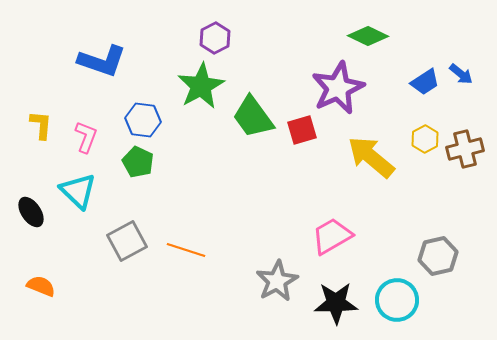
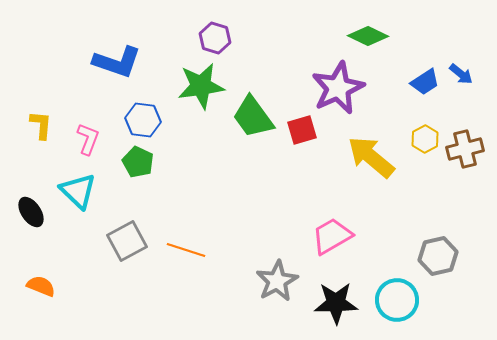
purple hexagon: rotated 16 degrees counterclockwise
blue L-shape: moved 15 px right, 1 px down
green star: rotated 21 degrees clockwise
pink L-shape: moved 2 px right, 2 px down
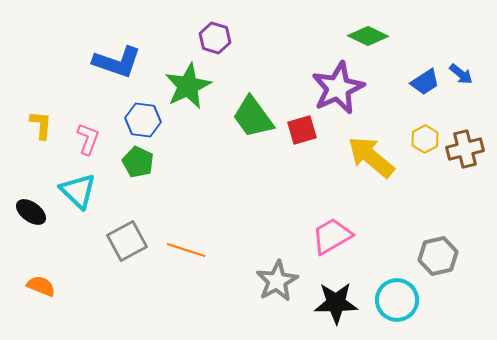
green star: moved 13 px left; rotated 18 degrees counterclockwise
black ellipse: rotated 20 degrees counterclockwise
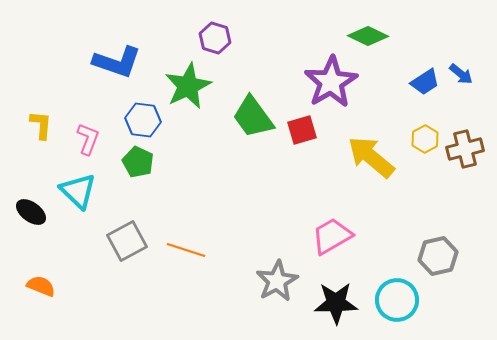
purple star: moved 7 px left, 6 px up; rotated 6 degrees counterclockwise
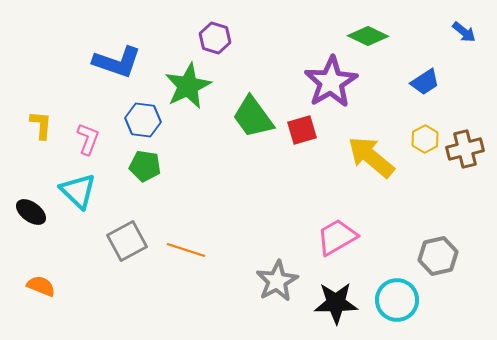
blue arrow: moved 3 px right, 42 px up
green pentagon: moved 7 px right, 4 px down; rotated 16 degrees counterclockwise
pink trapezoid: moved 5 px right, 1 px down
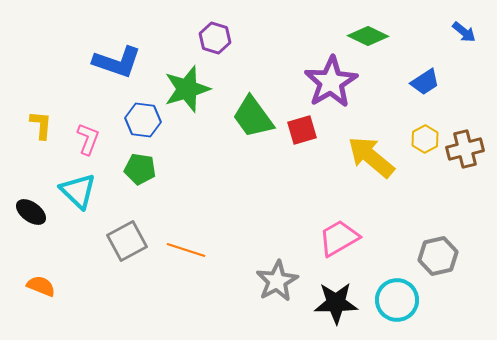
green star: moved 1 px left, 3 px down; rotated 9 degrees clockwise
green pentagon: moved 5 px left, 3 px down
pink trapezoid: moved 2 px right, 1 px down
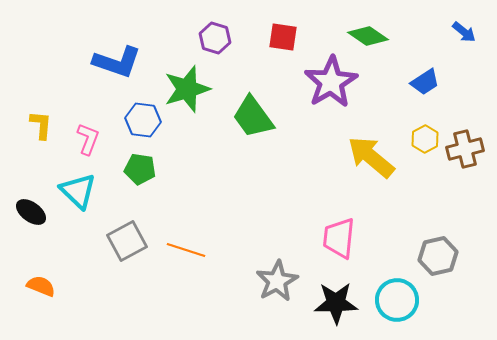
green diamond: rotated 9 degrees clockwise
red square: moved 19 px left, 93 px up; rotated 24 degrees clockwise
pink trapezoid: rotated 54 degrees counterclockwise
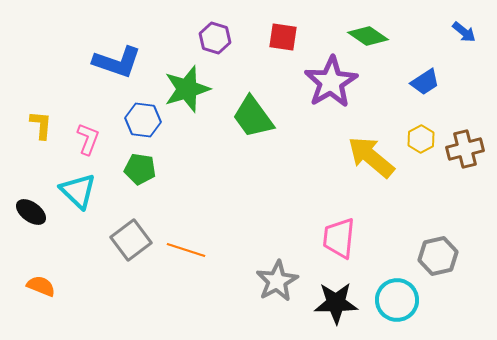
yellow hexagon: moved 4 px left
gray square: moved 4 px right, 1 px up; rotated 9 degrees counterclockwise
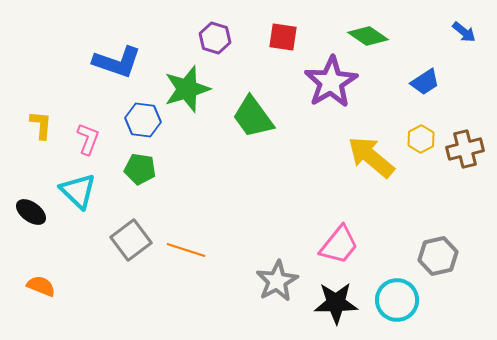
pink trapezoid: moved 7 px down; rotated 147 degrees counterclockwise
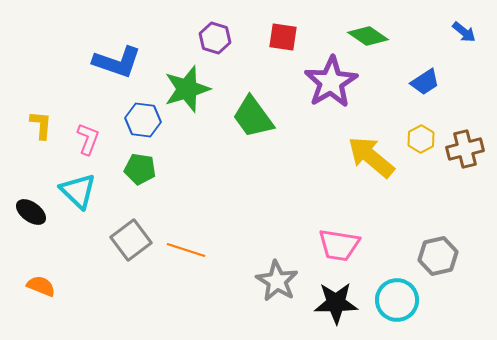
pink trapezoid: rotated 60 degrees clockwise
gray star: rotated 12 degrees counterclockwise
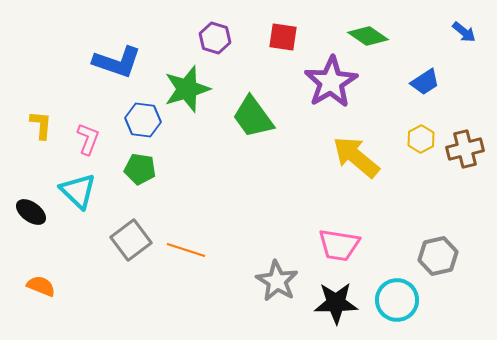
yellow arrow: moved 15 px left
